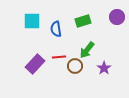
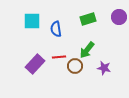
purple circle: moved 2 px right
green rectangle: moved 5 px right, 2 px up
purple star: rotated 24 degrees counterclockwise
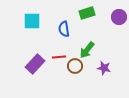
green rectangle: moved 1 px left, 6 px up
blue semicircle: moved 8 px right
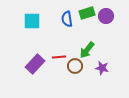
purple circle: moved 13 px left, 1 px up
blue semicircle: moved 3 px right, 10 px up
purple star: moved 2 px left
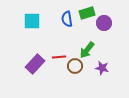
purple circle: moved 2 px left, 7 px down
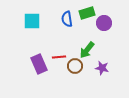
purple rectangle: moved 4 px right; rotated 66 degrees counterclockwise
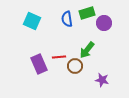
cyan square: rotated 24 degrees clockwise
purple star: moved 12 px down
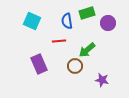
blue semicircle: moved 2 px down
purple circle: moved 4 px right
green arrow: rotated 12 degrees clockwise
red line: moved 16 px up
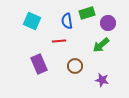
green arrow: moved 14 px right, 5 px up
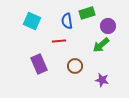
purple circle: moved 3 px down
